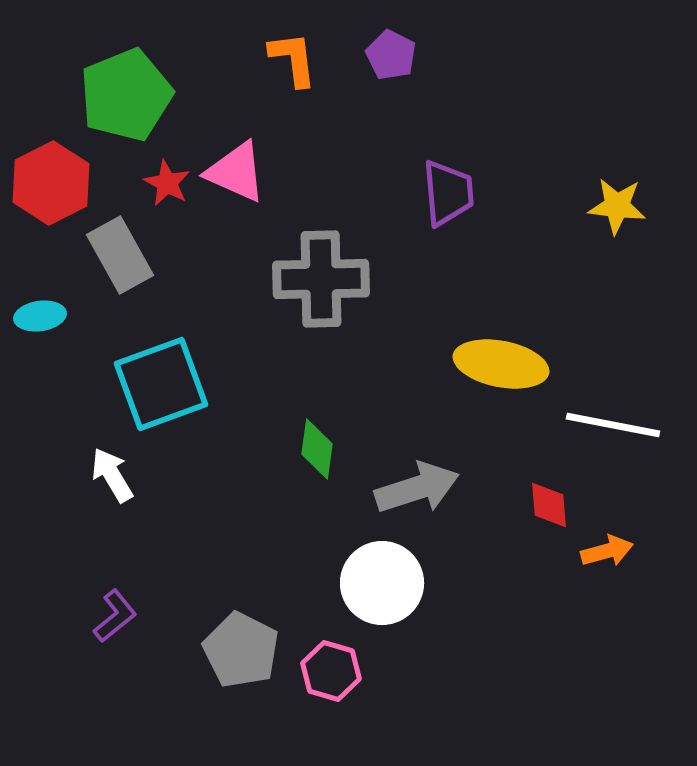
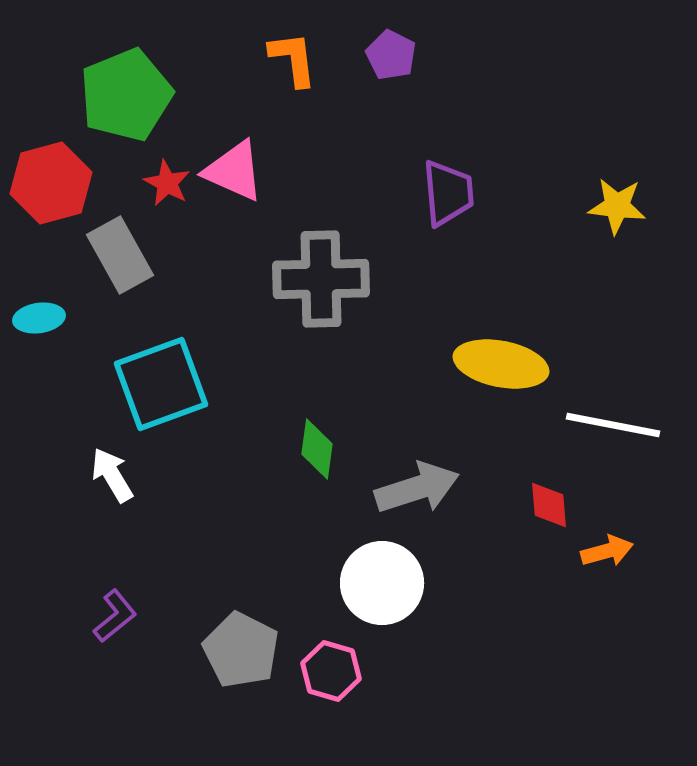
pink triangle: moved 2 px left, 1 px up
red hexagon: rotated 12 degrees clockwise
cyan ellipse: moved 1 px left, 2 px down
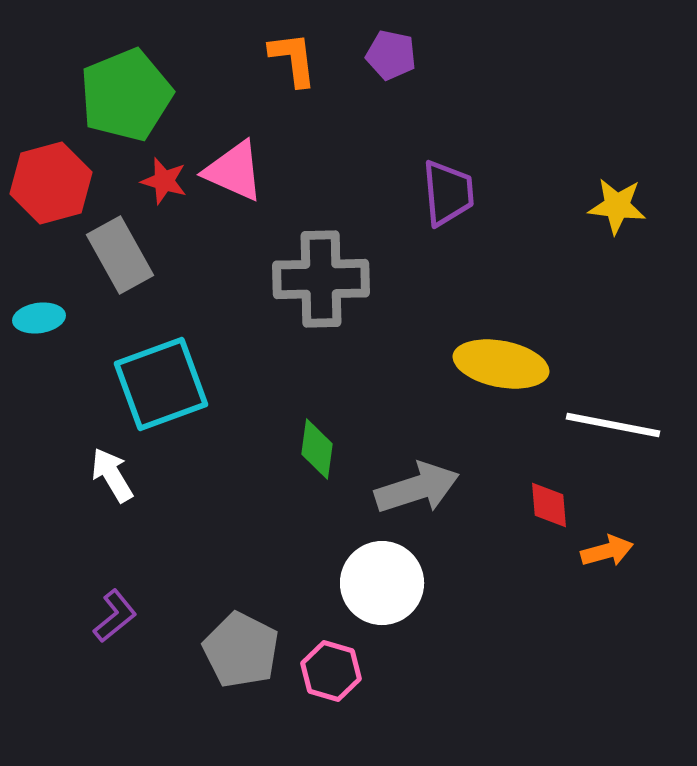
purple pentagon: rotated 15 degrees counterclockwise
red star: moved 3 px left, 2 px up; rotated 12 degrees counterclockwise
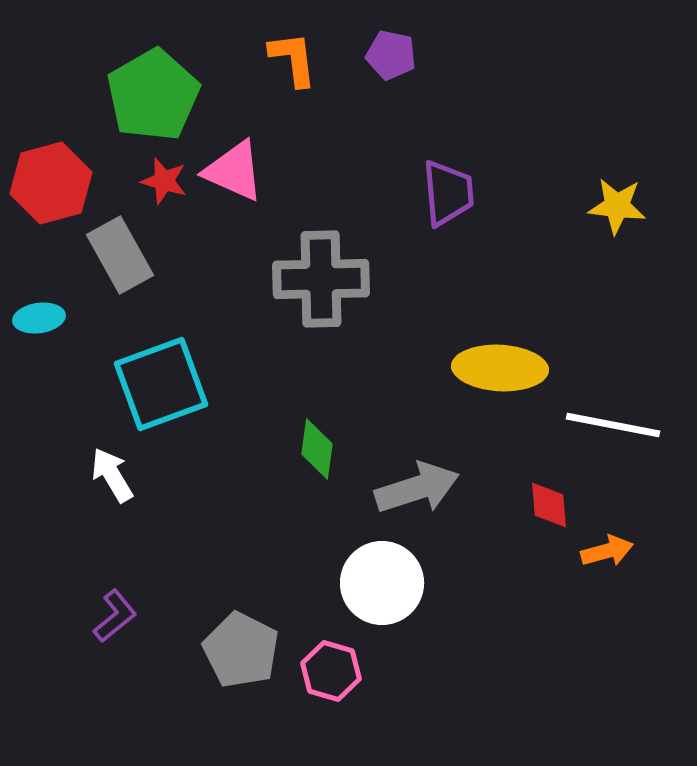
green pentagon: moved 27 px right; rotated 8 degrees counterclockwise
yellow ellipse: moved 1 px left, 4 px down; rotated 8 degrees counterclockwise
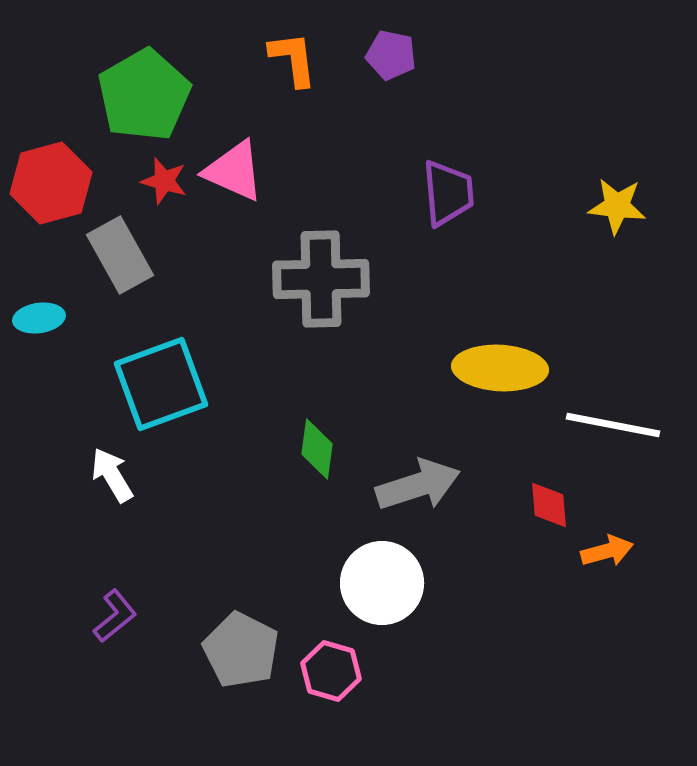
green pentagon: moved 9 px left
gray arrow: moved 1 px right, 3 px up
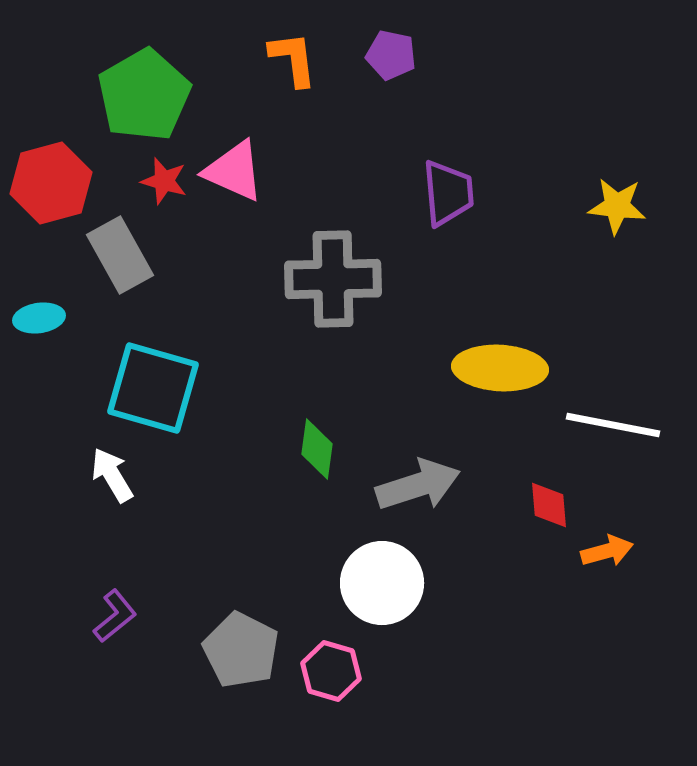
gray cross: moved 12 px right
cyan square: moved 8 px left, 4 px down; rotated 36 degrees clockwise
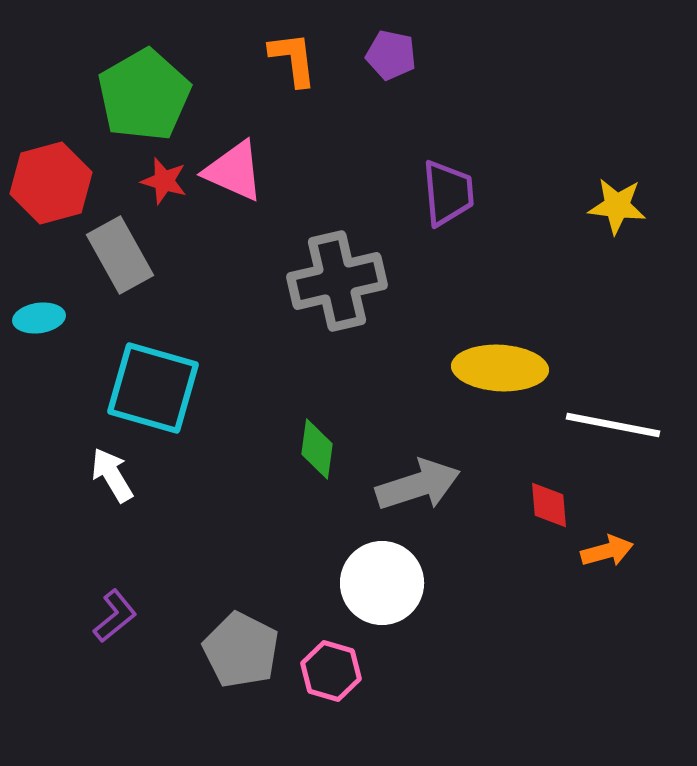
gray cross: moved 4 px right, 2 px down; rotated 12 degrees counterclockwise
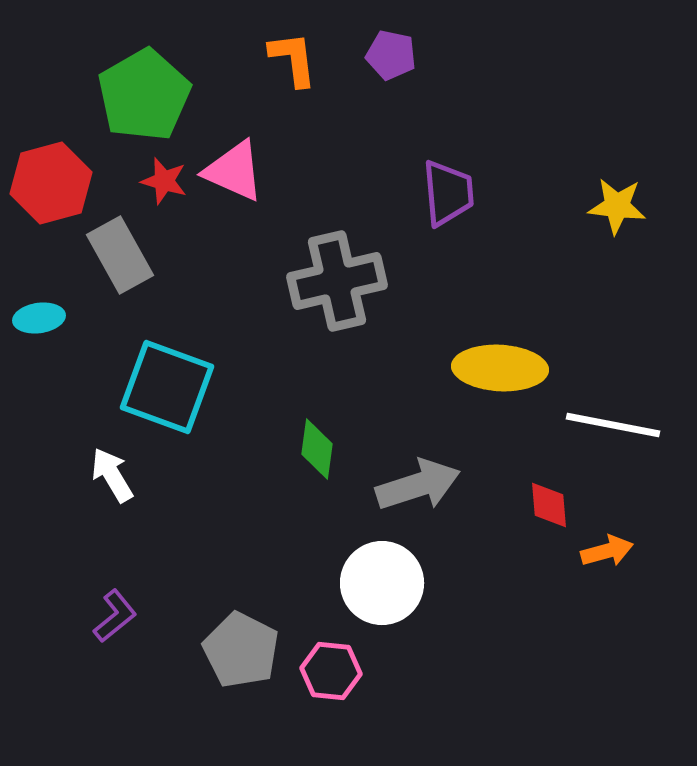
cyan square: moved 14 px right, 1 px up; rotated 4 degrees clockwise
pink hexagon: rotated 10 degrees counterclockwise
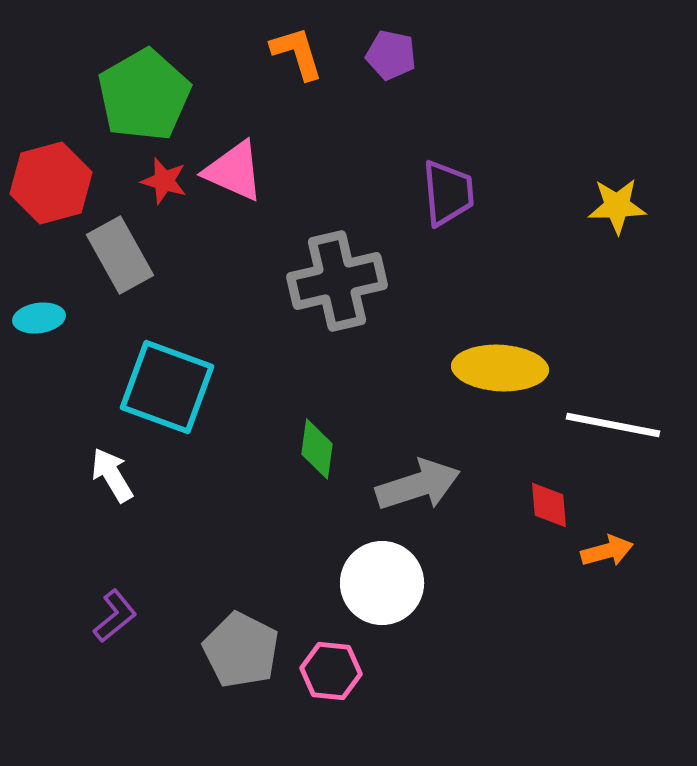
orange L-shape: moved 4 px right, 6 px up; rotated 10 degrees counterclockwise
yellow star: rotated 8 degrees counterclockwise
